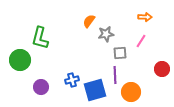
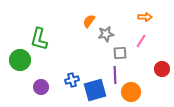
green L-shape: moved 1 px left, 1 px down
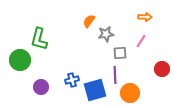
orange circle: moved 1 px left, 1 px down
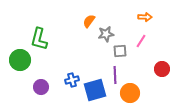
gray square: moved 2 px up
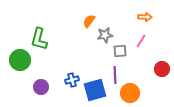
gray star: moved 1 px left, 1 px down
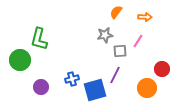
orange semicircle: moved 27 px right, 9 px up
pink line: moved 3 px left
purple line: rotated 30 degrees clockwise
blue cross: moved 1 px up
orange circle: moved 17 px right, 5 px up
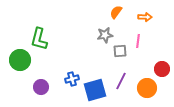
pink line: rotated 24 degrees counterclockwise
purple line: moved 6 px right, 6 px down
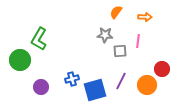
gray star: rotated 14 degrees clockwise
green L-shape: rotated 15 degrees clockwise
orange circle: moved 3 px up
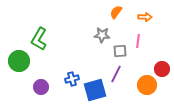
gray star: moved 3 px left
green circle: moved 1 px left, 1 px down
purple line: moved 5 px left, 7 px up
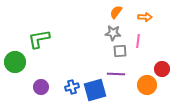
gray star: moved 11 px right, 2 px up
green L-shape: rotated 50 degrees clockwise
green circle: moved 4 px left, 1 px down
purple line: rotated 66 degrees clockwise
blue cross: moved 8 px down
